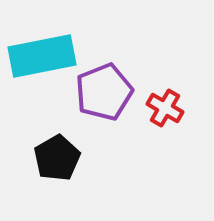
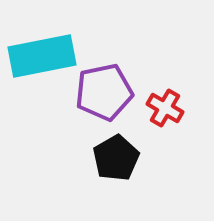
purple pentagon: rotated 10 degrees clockwise
black pentagon: moved 59 px right
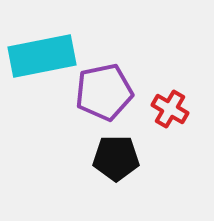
red cross: moved 5 px right, 1 px down
black pentagon: rotated 30 degrees clockwise
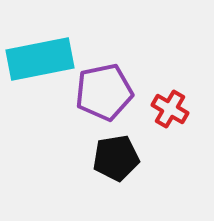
cyan rectangle: moved 2 px left, 3 px down
black pentagon: rotated 9 degrees counterclockwise
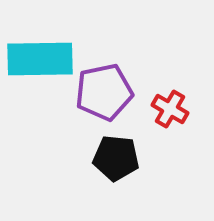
cyan rectangle: rotated 10 degrees clockwise
black pentagon: rotated 15 degrees clockwise
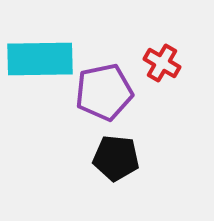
red cross: moved 8 px left, 46 px up
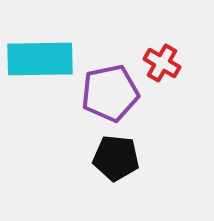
purple pentagon: moved 6 px right, 1 px down
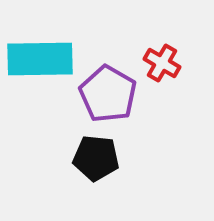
purple pentagon: moved 2 px left, 1 px down; rotated 30 degrees counterclockwise
black pentagon: moved 20 px left
